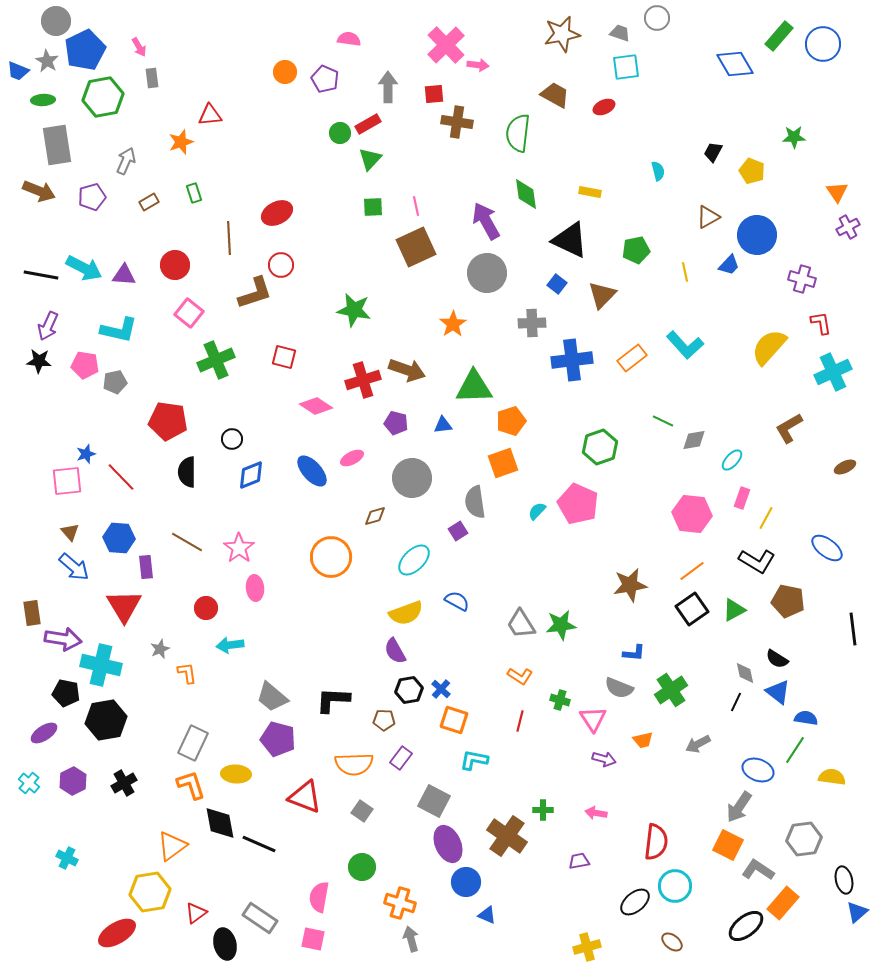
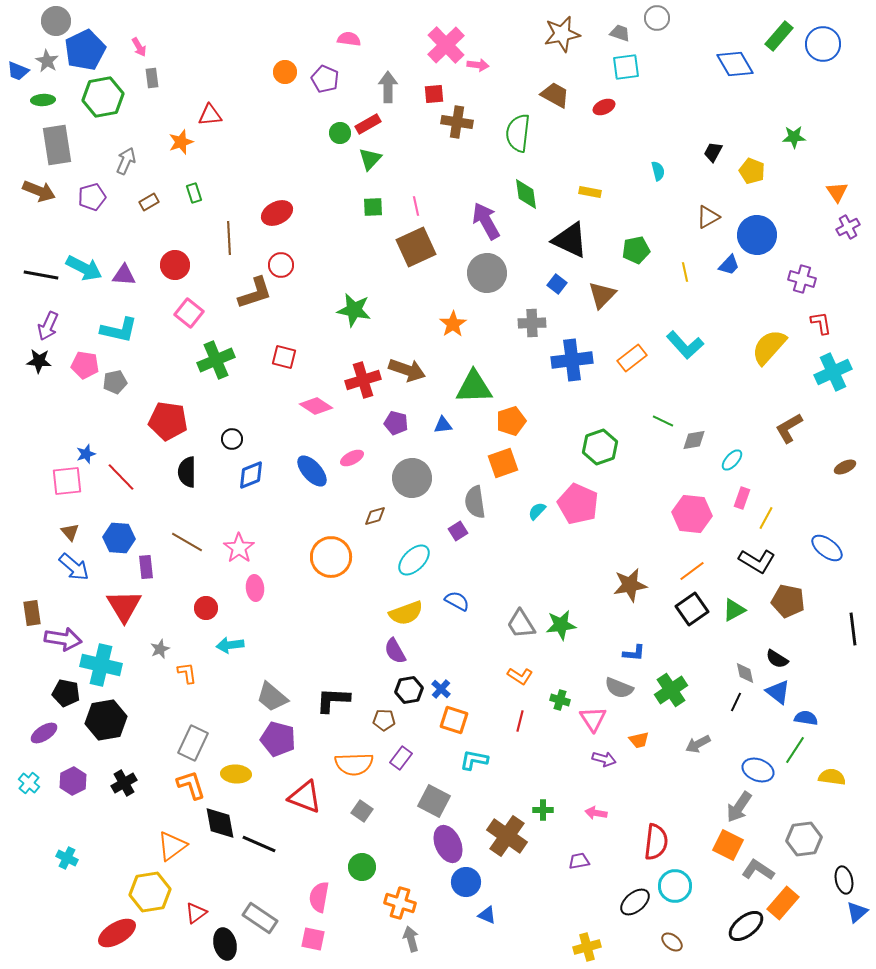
orange trapezoid at (643, 740): moved 4 px left
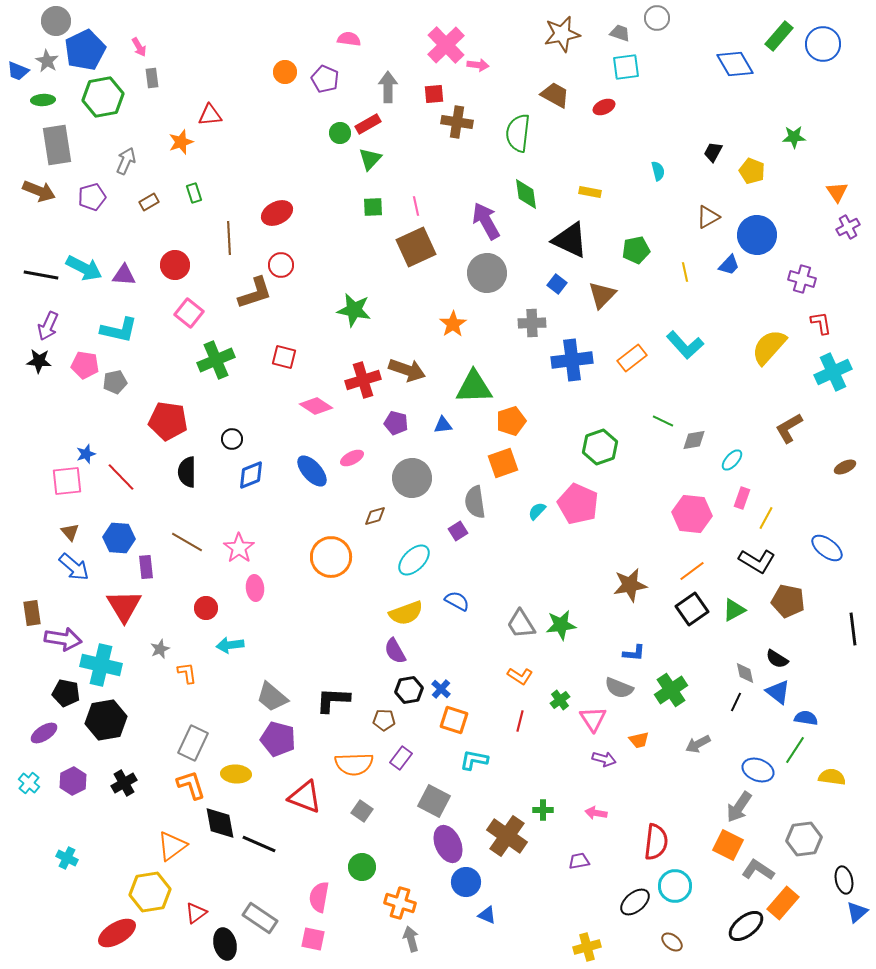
green cross at (560, 700): rotated 36 degrees clockwise
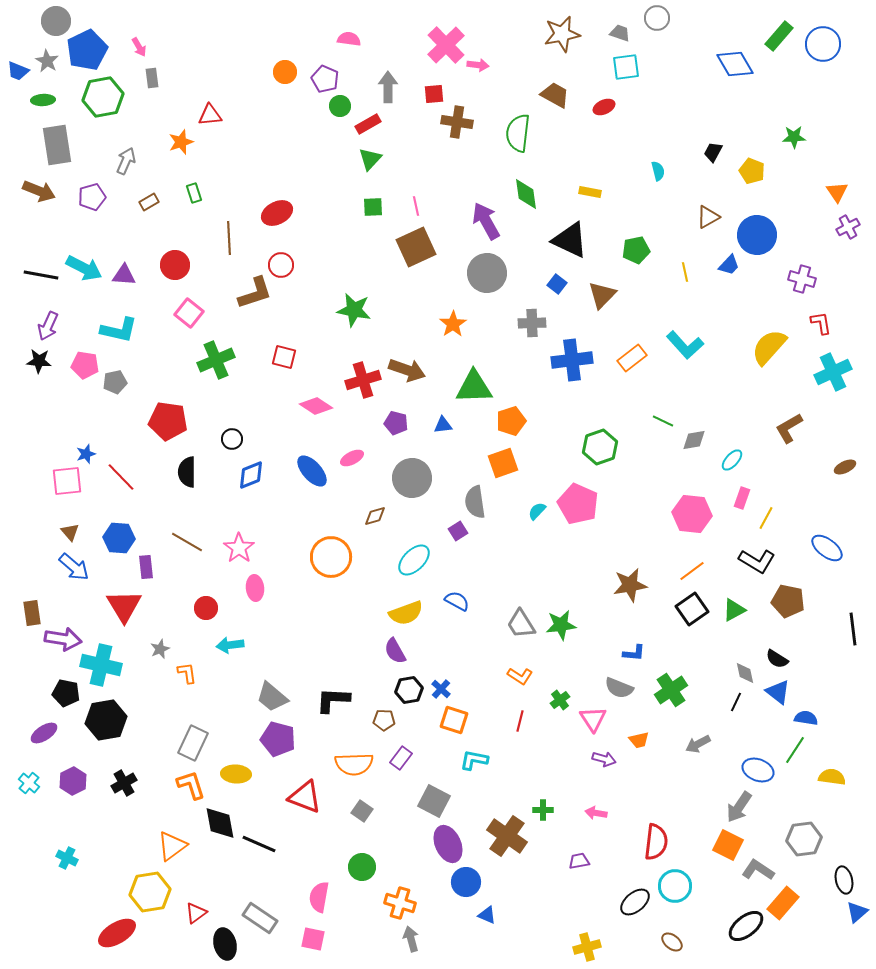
blue pentagon at (85, 50): moved 2 px right
green circle at (340, 133): moved 27 px up
